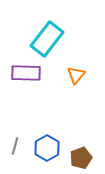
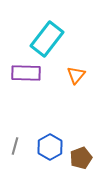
blue hexagon: moved 3 px right, 1 px up
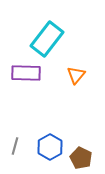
brown pentagon: rotated 25 degrees counterclockwise
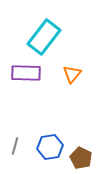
cyan rectangle: moved 3 px left, 2 px up
orange triangle: moved 4 px left, 1 px up
blue hexagon: rotated 20 degrees clockwise
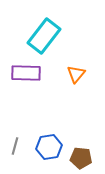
cyan rectangle: moved 1 px up
orange triangle: moved 4 px right
blue hexagon: moved 1 px left
brown pentagon: rotated 20 degrees counterclockwise
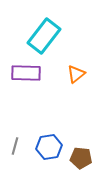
orange triangle: rotated 12 degrees clockwise
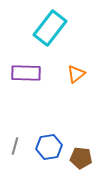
cyan rectangle: moved 6 px right, 8 px up
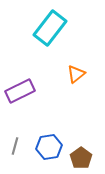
purple rectangle: moved 6 px left, 18 px down; rotated 28 degrees counterclockwise
brown pentagon: rotated 30 degrees clockwise
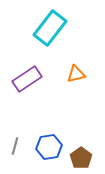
orange triangle: rotated 24 degrees clockwise
purple rectangle: moved 7 px right, 12 px up; rotated 8 degrees counterclockwise
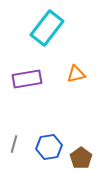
cyan rectangle: moved 3 px left
purple rectangle: rotated 24 degrees clockwise
gray line: moved 1 px left, 2 px up
